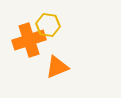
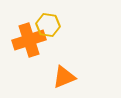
orange triangle: moved 7 px right, 10 px down
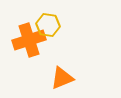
orange triangle: moved 2 px left, 1 px down
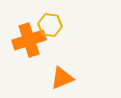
yellow hexagon: moved 2 px right
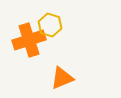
yellow hexagon: rotated 10 degrees clockwise
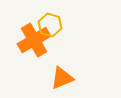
orange cross: moved 5 px right; rotated 12 degrees counterclockwise
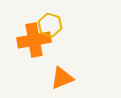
orange cross: rotated 20 degrees clockwise
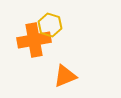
orange triangle: moved 3 px right, 2 px up
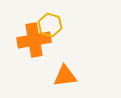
orange triangle: rotated 15 degrees clockwise
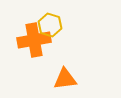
orange triangle: moved 3 px down
